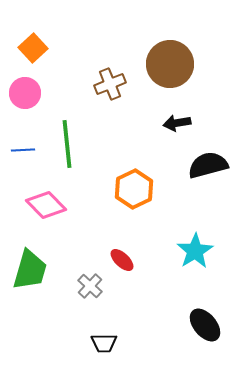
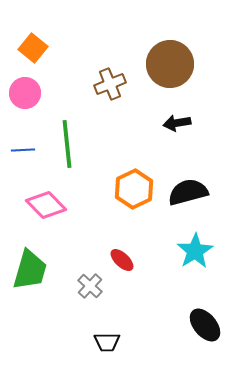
orange square: rotated 8 degrees counterclockwise
black semicircle: moved 20 px left, 27 px down
black trapezoid: moved 3 px right, 1 px up
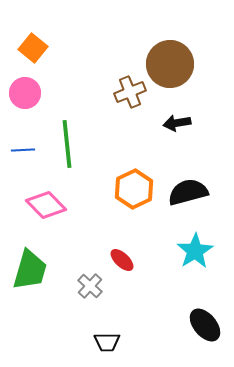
brown cross: moved 20 px right, 8 px down
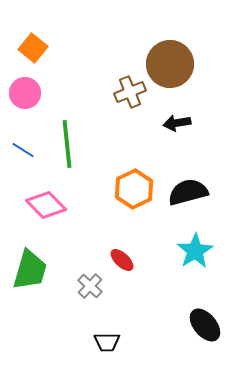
blue line: rotated 35 degrees clockwise
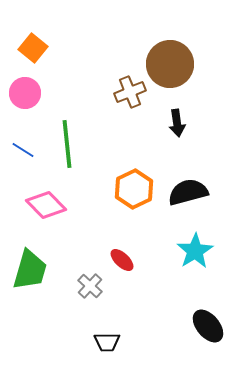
black arrow: rotated 88 degrees counterclockwise
black ellipse: moved 3 px right, 1 px down
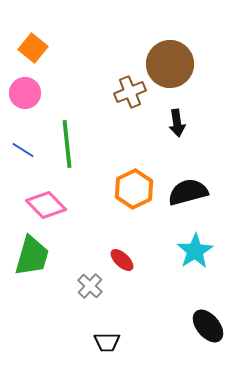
green trapezoid: moved 2 px right, 14 px up
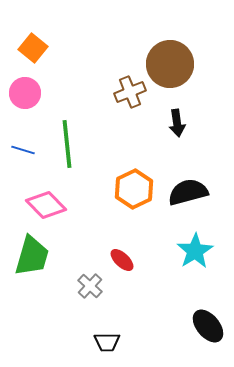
blue line: rotated 15 degrees counterclockwise
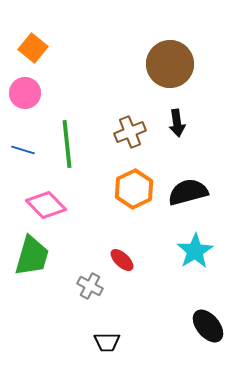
brown cross: moved 40 px down
gray cross: rotated 15 degrees counterclockwise
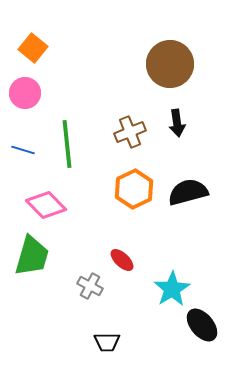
cyan star: moved 23 px left, 38 px down
black ellipse: moved 6 px left, 1 px up
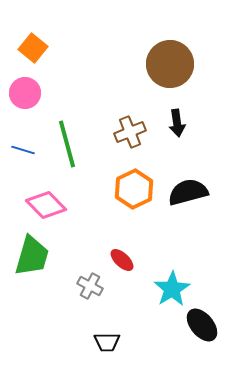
green line: rotated 9 degrees counterclockwise
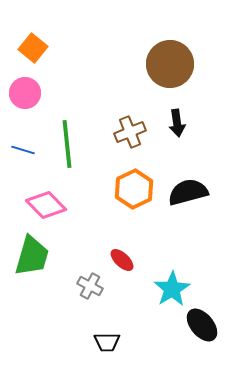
green line: rotated 9 degrees clockwise
